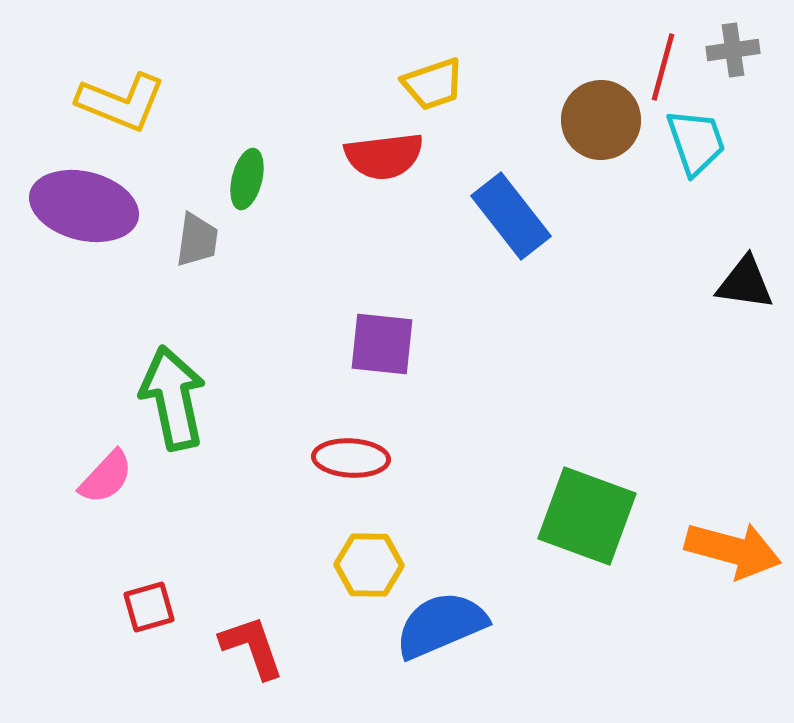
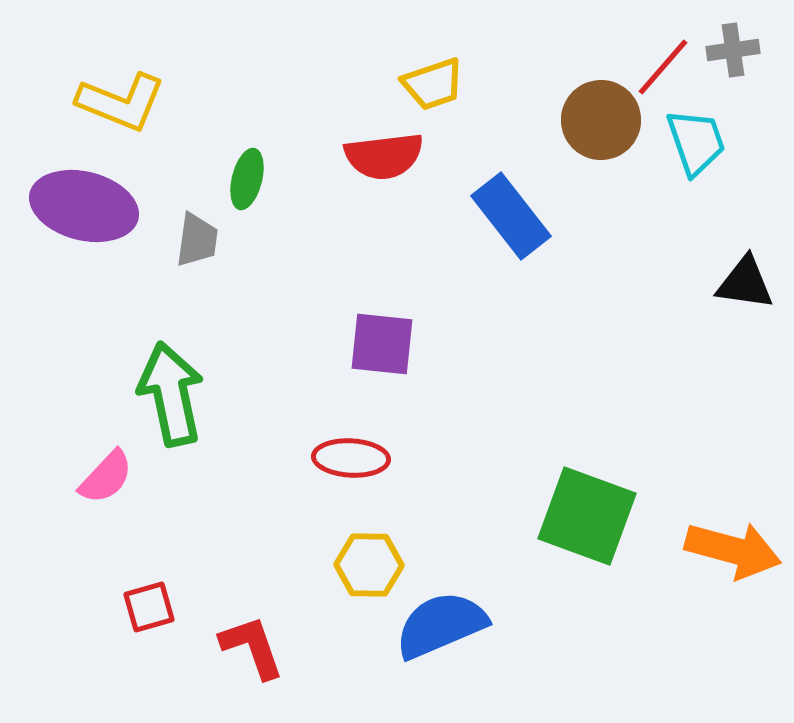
red line: rotated 26 degrees clockwise
green arrow: moved 2 px left, 4 px up
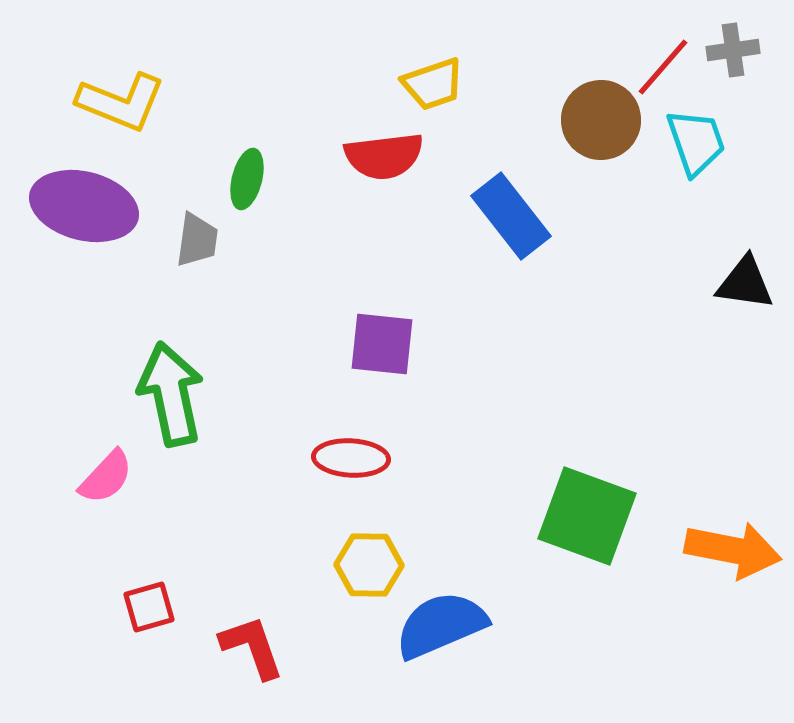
orange arrow: rotated 4 degrees counterclockwise
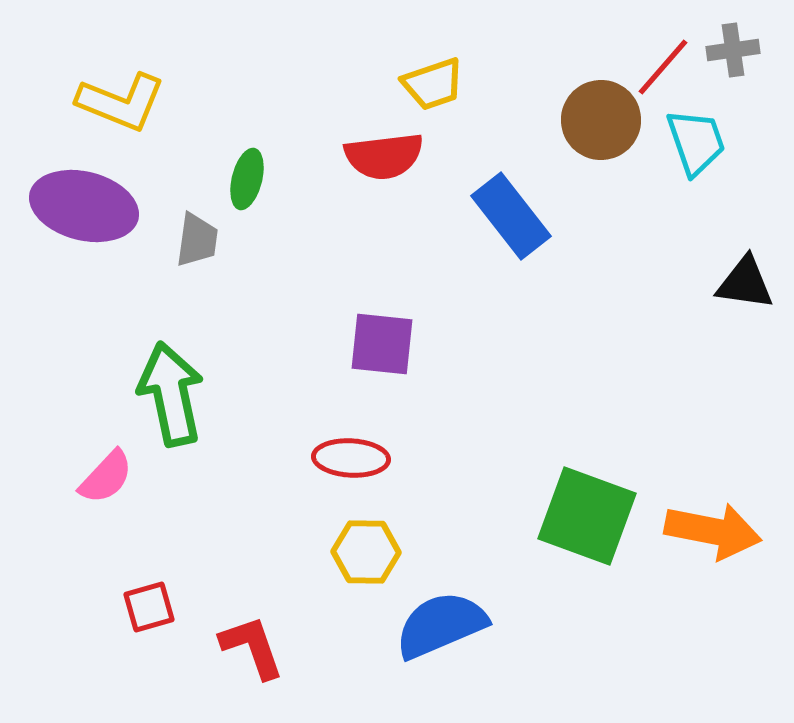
orange arrow: moved 20 px left, 19 px up
yellow hexagon: moved 3 px left, 13 px up
